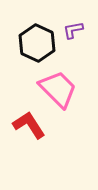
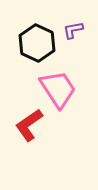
pink trapezoid: rotated 12 degrees clockwise
red L-shape: rotated 92 degrees counterclockwise
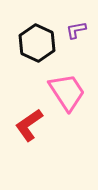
purple L-shape: moved 3 px right
pink trapezoid: moved 9 px right, 3 px down
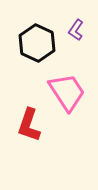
purple L-shape: rotated 45 degrees counterclockwise
red L-shape: rotated 36 degrees counterclockwise
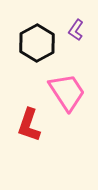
black hexagon: rotated 6 degrees clockwise
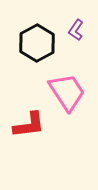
red L-shape: rotated 116 degrees counterclockwise
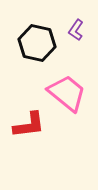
black hexagon: rotated 18 degrees counterclockwise
pink trapezoid: moved 1 px down; rotated 18 degrees counterclockwise
